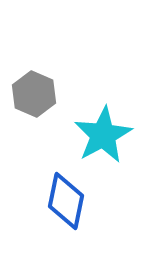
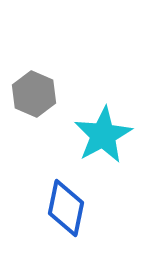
blue diamond: moved 7 px down
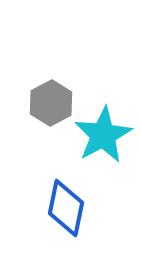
gray hexagon: moved 17 px right, 9 px down; rotated 9 degrees clockwise
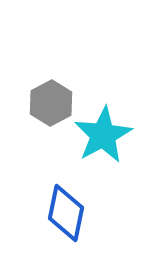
blue diamond: moved 5 px down
